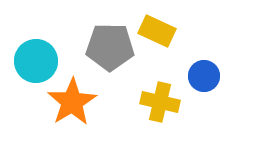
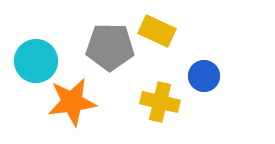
orange star: rotated 24 degrees clockwise
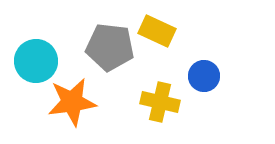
gray pentagon: rotated 6 degrees clockwise
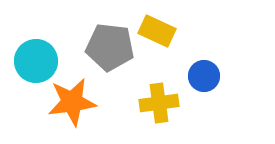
yellow cross: moved 1 px left, 1 px down; rotated 21 degrees counterclockwise
